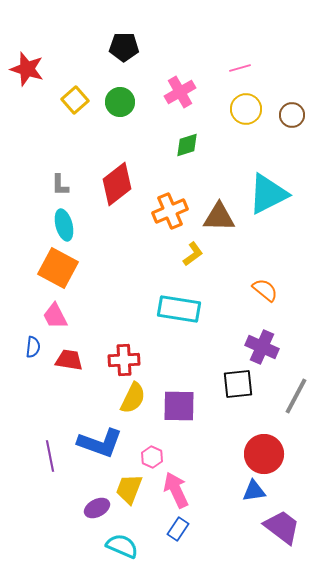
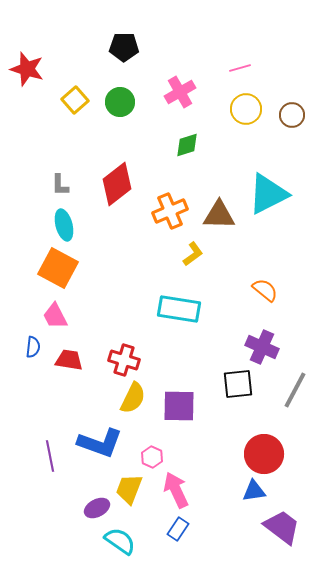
brown triangle: moved 2 px up
red cross: rotated 20 degrees clockwise
gray line: moved 1 px left, 6 px up
cyan semicircle: moved 2 px left, 5 px up; rotated 12 degrees clockwise
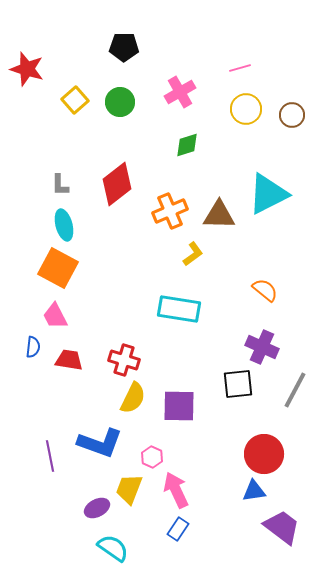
cyan semicircle: moved 7 px left, 7 px down
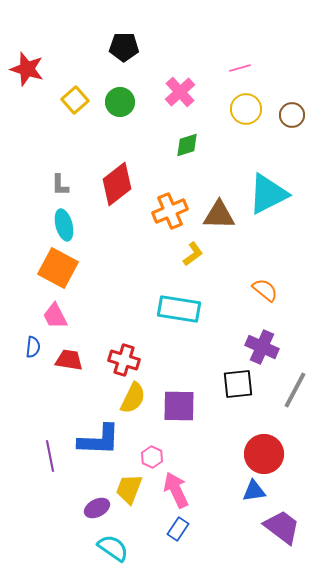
pink cross: rotated 12 degrees counterclockwise
blue L-shape: moved 1 px left, 3 px up; rotated 18 degrees counterclockwise
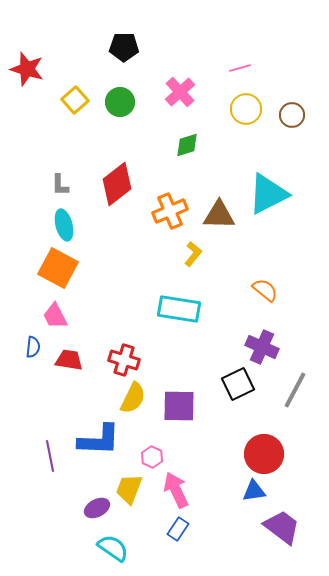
yellow L-shape: rotated 15 degrees counterclockwise
black square: rotated 20 degrees counterclockwise
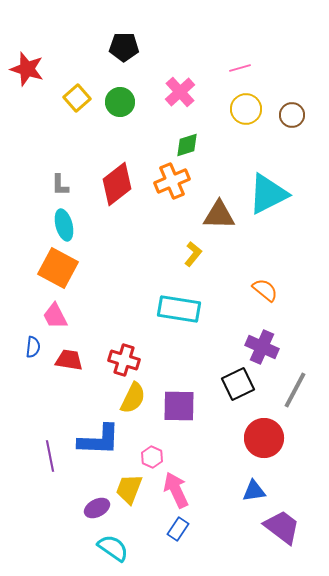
yellow square: moved 2 px right, 2 px up
orange cross: moved 2 px right, 30 px up
red circle: moved 16 px up
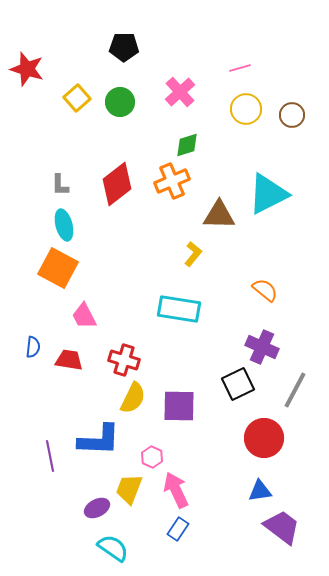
pink trapezoid: moved 29 px right
blue triangle: moved 6 px right
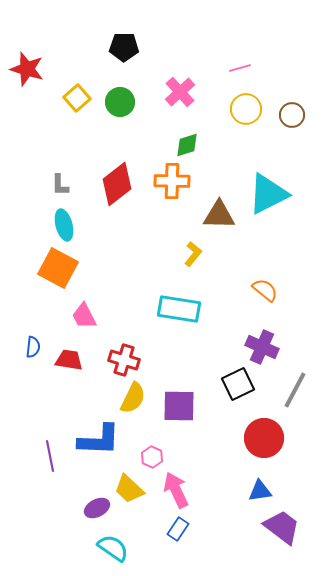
orange cross: rotated 24 degrees clockwise
yellow trapezoid: rotated 68 degrees counterclockwise
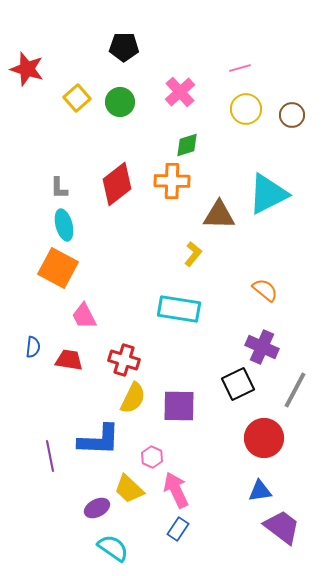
gray L-shape: moved 1 px left, 3 px down
